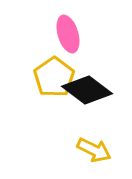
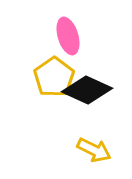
pink ellipse: moved 2 px down
black diamond: rotated 12 degrees counterclockwise
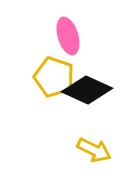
yellow pentagon: rotated 18 degrees counterclockwise
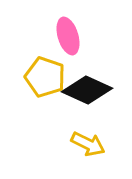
yellow pentagon: moved 9 px left
yellow arrow: moved 6 px left, 6 px up
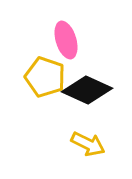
pink ellipse: moved 2 px left, 4 px down
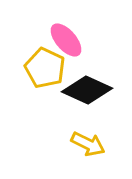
pink ellipse: rotated 24 degrees counterclockwise
yellow pentagon: moved 9 px up; rotated 6 degrees clockwise
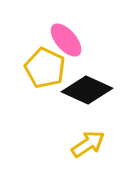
yellow arrow: rotated 60 degrees counterclockwise
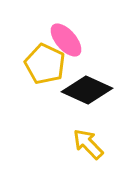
yellow pentagon: moved 4 px up
yellow arrow: rotated 100 degrees counterclockwise
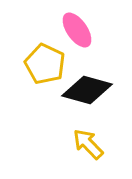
pink ellipse: moved 11 px right, 10 px up; rotated 6 degrees clockwise
black diamond: rotated 9 degrees counterclockwise
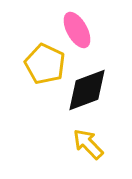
pink ellipse: rotated 6 degrees clockwise
black diamond: rotated 36 degrees counterclockwise
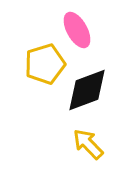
yellow pentagon: rotated 30 degrees clockwise
